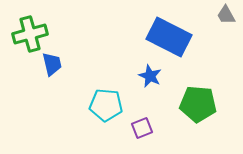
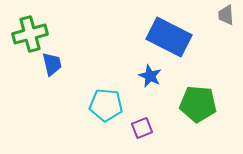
gray trapezoid: rotated 25 degrees clockwise
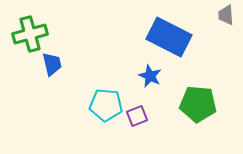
purple square: moved 5 px left, 12 px up
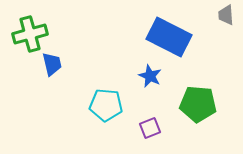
purple square: moved 13 px right, 12 px down
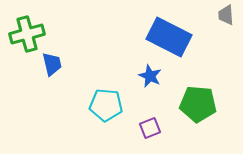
green cross: moved 3 px left
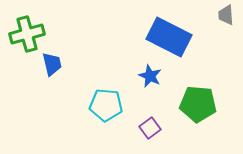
purple square: rotated 15 degrees counterclockwise
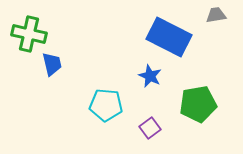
gray trapezoid: moved 10 px left; rotated 85 degrees clockwise
green cross: moved 2 px right; rotated 28 degrees clockwise
green pentagon: rotated 15 degrees counterclockwise
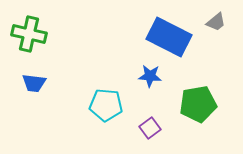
gray trapezoid: moved 7 px down; rotated 150 degrees clockwise
blue trapezoid: moved 18 px left, 19 px down; rotated 110 degrees clockwise
blue star: rotated 20 degrees counterclockwise
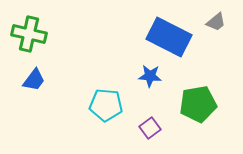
blue trapezoid: moved 3 px up; rotated 60 degrees counterclockwise
